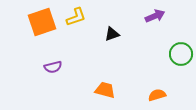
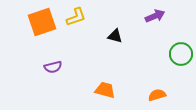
black triangle: moved 3 px right, 2 px down; rotated 35 degrees clockwise
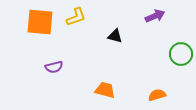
orange square: moved 2 px left; rotated 24 degrees clockwise
purple semicircle: moved 1 px right
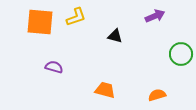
purple semicircle: rotated 150 degrees counterclockwise
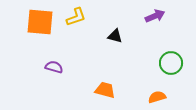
green circle: moved 10 px left, 9 px down
orange semicircle: moved 2 px down
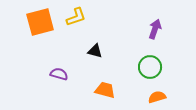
purple arrow: moved 13 px down; rotated 48 degrees counterclockwise
orange square: rotated 20 degrees counterclockwise
black triangle: moved 20 px left, 15 px down
green circle: moved 21 px left, 4 px down
purple semicircle: moved 5 px right, 7 px down
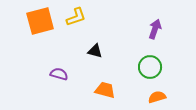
orange square: moved 1 px up
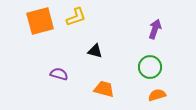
orange trapezoid: moved 1 px left, 1 px up
orange semicircle: moved 2 px up
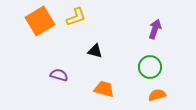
orange square: rotated 16 degrees counterclockwise
purple semicircle: moved 1 px down
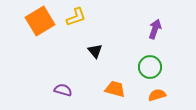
black triangle: rotated 35 degrees clockwise
purple semicircle: moved 4 px right, 15 px down
orange trapezoid: moved 11 px right
